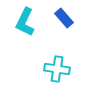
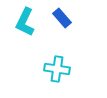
blue rectangle: moved 2 px left
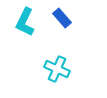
cyan cross: rotated 15 degrees clockwise
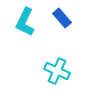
cyan cross: moved 2 px down
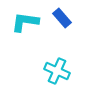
cyan L-shape: rotated 72 degrees clockwise
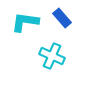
cyan cross: moved 5 px left, 15 px up
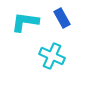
blue rectangle: rotated 12 degrees clockwise
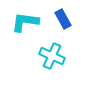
blue rectangle: moved 1 px right, 1 px down
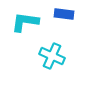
blue rectangle: moved 1 px right, 5 px up; rotated 54 degrees counterclockwise
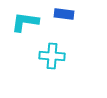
cyan cross: rotated 20 degrees counterclockwise
